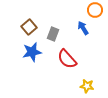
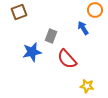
brown square: moved 10 px left, 15 px up; rotated 21 degrees clockwise
gray rectangle: moved 2 px left, 2 px down
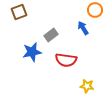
gray rectangle: moved 1 px up; rotated 32 degrees clockwise
red semicircle: moved 1 px left, 1 px down; rotated 40 degrees counterclockwise
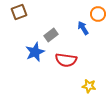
orange circle: moved 3 px right, 4 px down
blue star: moved 3 px right; rotated 12 degrees counterclockwise
yellow star: moved 2 px right
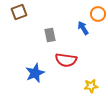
gray rectangle: moved 1 px left; rotated 64 degrees counterclockwise
blue star: moved 21 px down
yellow star: moved 2 px right; rotated 16 degrees counterclockwise
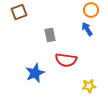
orange circle: moved 7 px left, 4 px up
blue arrow: moved 4 px right, 1 px down
yellow star: moved 2 px left
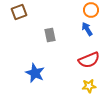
red semicircle: moved 23 px right; rotated 30 degrees counterclockwise
blue star: rotated 24 degrees counterclockwise
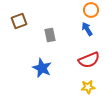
brown square: moved 9 px down
blue star: moved 7 px right, 5 px up
yellow star: moved 1 px left, 1 px down
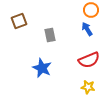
yellow star: rotated 16 degrees clockwise
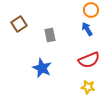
brown square: moved 3 px down; rotated 14 degrees counterclockwise
